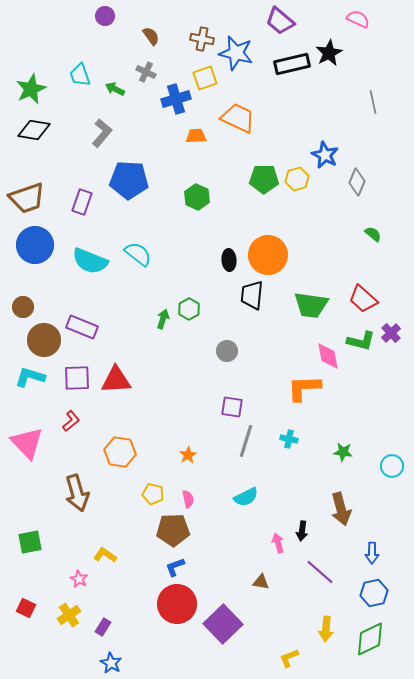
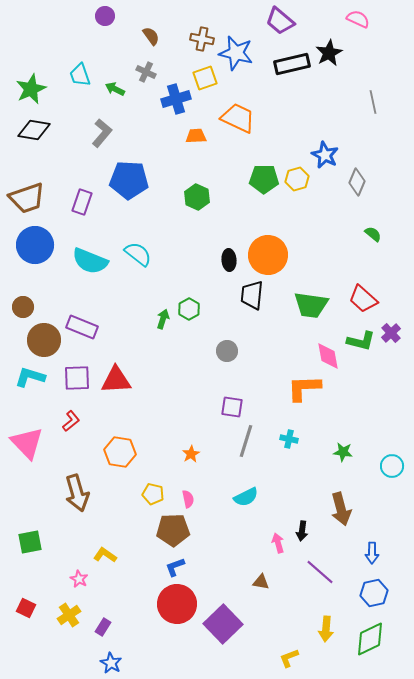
orange star at (188, 455): moved 3 px right, 1 px up
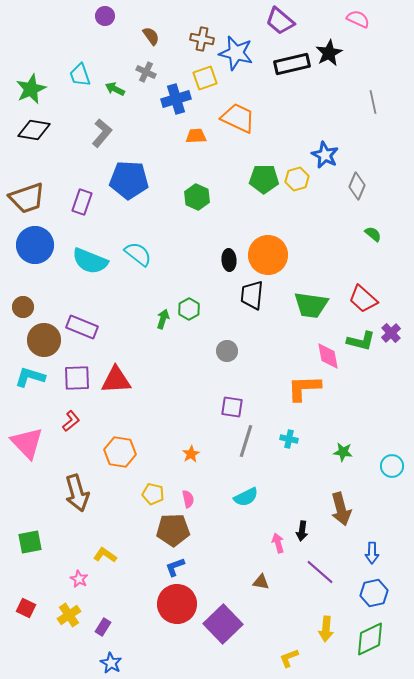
gray diamond at (357, 182): moved 4 px down
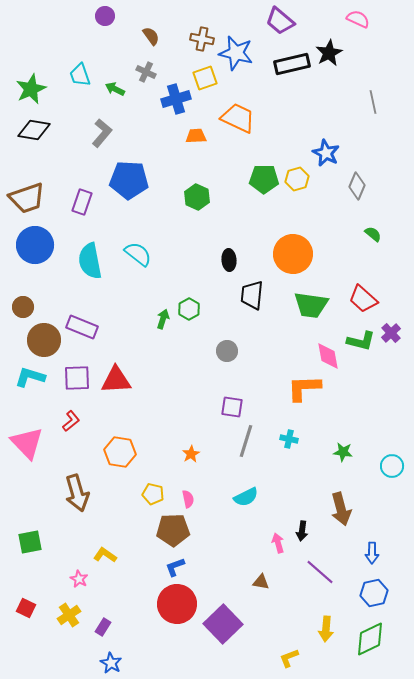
blue star at (325, 155): moved 1 px right, 2 px up
orange circle at (268, 255): moved 25 px right, 1 px up
cyan semicircle at (90, 261): rotated 57 degrees clockwise
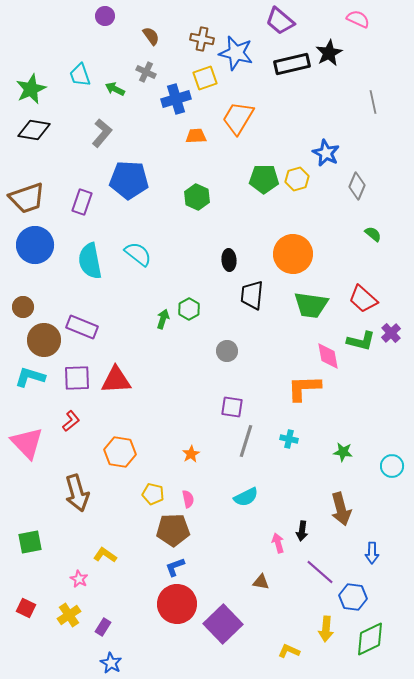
orange trapezoid at (238, 118): rotated 84 degrees counterclockwise
blue hexagon at (374, 593): moved 21 px left, 4 px down; rotated 20 degrees clockwise
yellow L-shape at (289, 658): moved 7 px up; rotated 45 degrees clockwise
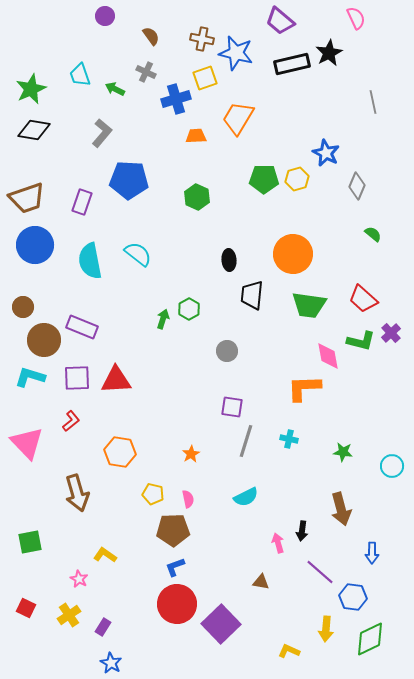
pink semicircle at (358, 19): moved 2 px left, 1 px up; rotated 40 degrees clockwise
green trapezoid at (311, 305): moved 2 px left
purple square at (223, 624): moved 2 px left
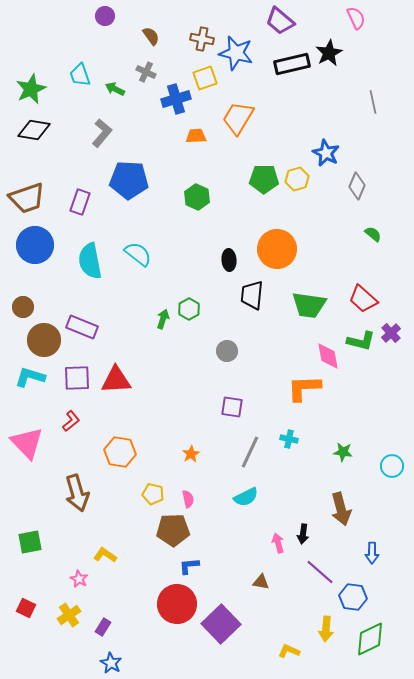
purple rectangle at (82, 202): moved 2 px left
orange circle at (293, 254): moved 16 px left, 5 px up
gray line at (246, 441): moved 4 px right, 11 px down; rotated 8 degrees clockwise
black arrow at (302, 531): moved 1 px right, 3 px down
blue L-shape at (175, 567): moved 14 px right, 1 px up; rotated 15 degrees clockwise
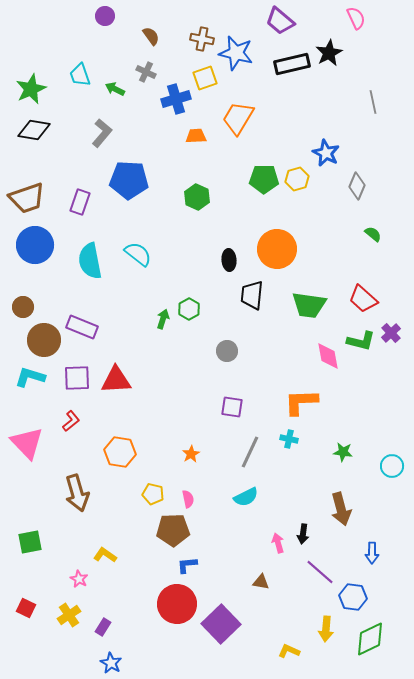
orange L-shape at (304, 388): moved 3 px left, 14 px down
blue L-shape at (189, 566): moved 2 px left, 1 px up
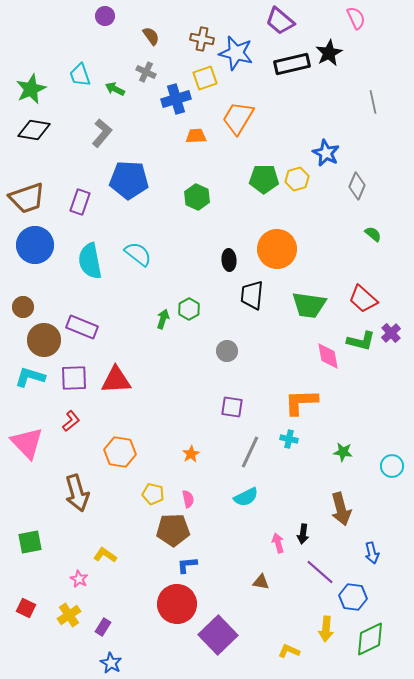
purple square at (77, 378): moved 3 px left
blue arrow at (372, 553): rotated 15 degrees counterclockwise
purple square at (221, 624): moved 3 px left, 11 px down
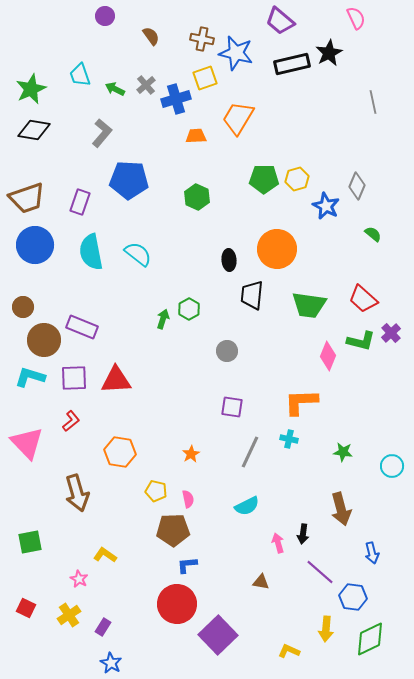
gray cross at (146, 72): moved 13 px down; rotated 24 degrees clockwise
blue star at (326, 153): moved 53 px down
cyan semicircle at (90, 261): moved 1 px right, 9 px up
pink diamond at (328, 356): rotated 32 degrees clockwise
yellow pentagon at (153, 494): moved 3 px right, 3 px up
cyan semicircle at (246, 497): moved 1 px right, 9 px down
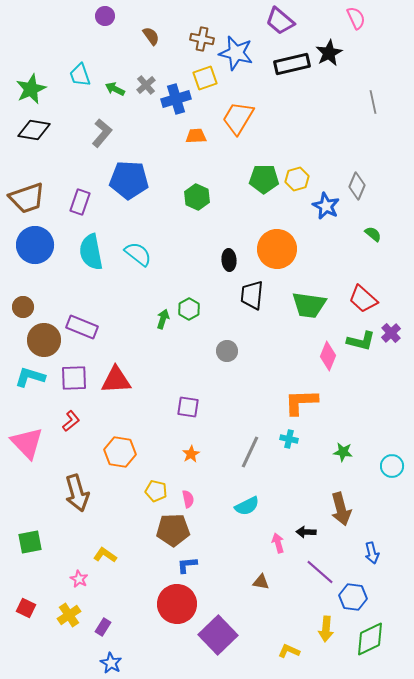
purple square at (232, 407): moved 44 px left
black arrow at (303, 534): moved 3 px right, 2 px up; rotated 84 degrees clockwise
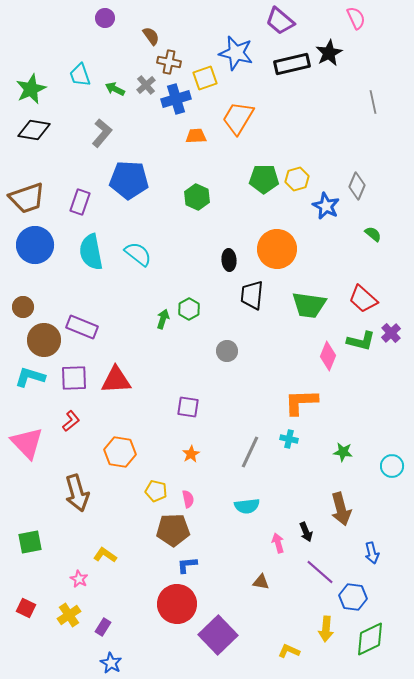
purple circle at (105, 16): moved 2 px down
brown cross at (202, 39): moved 33 px left, 23 px down
cyan semicircle at (247, 506): rotated 20 degrees clockwise
black arrow at (306, 532): rotated 114 degrees counterclockwise
